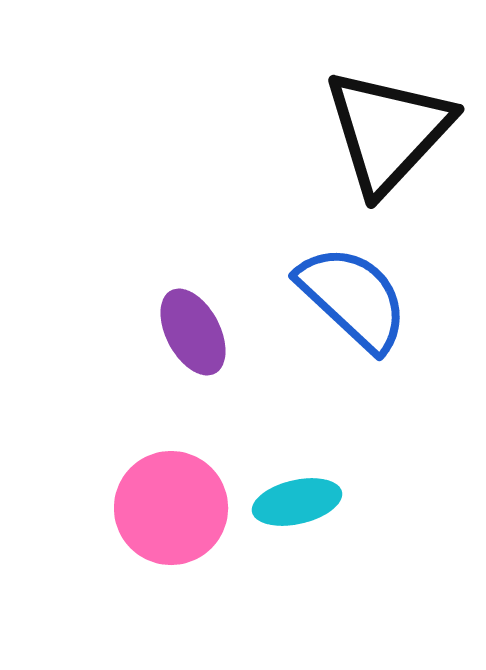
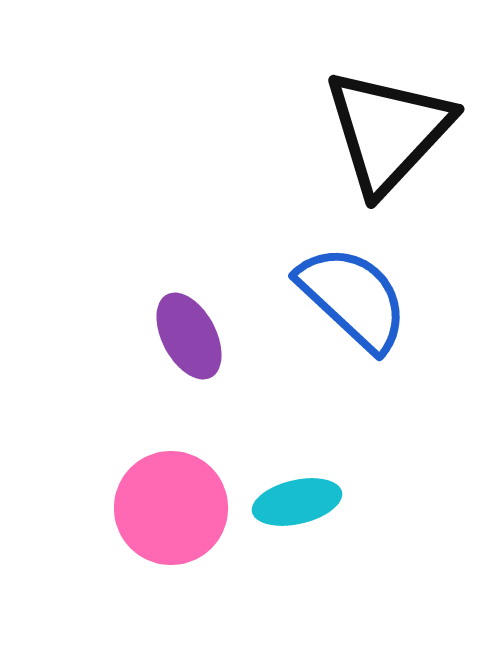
purple ellipse: moved 4 px left, 4 px down
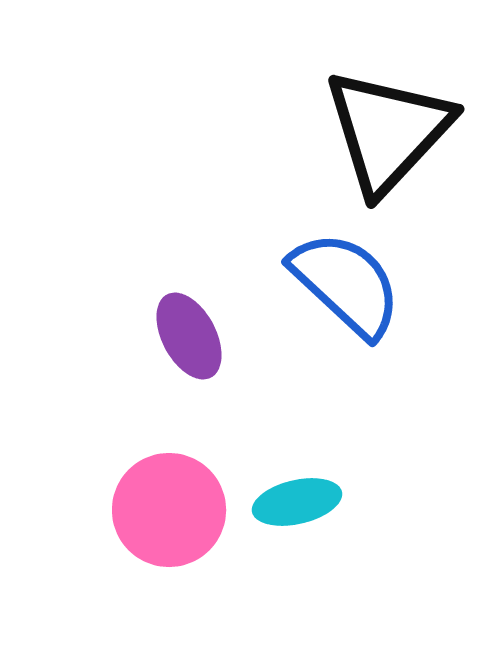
blue semicircle: moved 7 px left, 14 px up
pink circle: moved 2 px left, 2 px down
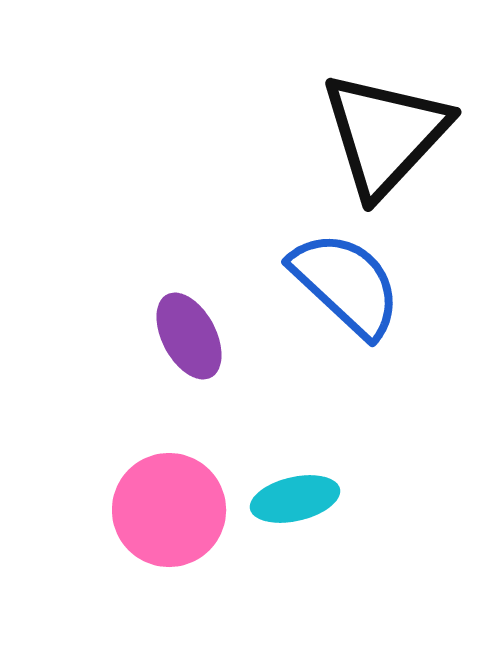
black triangle: moved 3 px left, 3 px down
cyan ellipse: moved 2 px left, 3 px up
